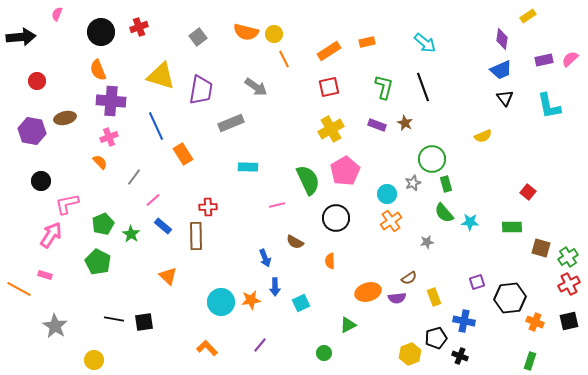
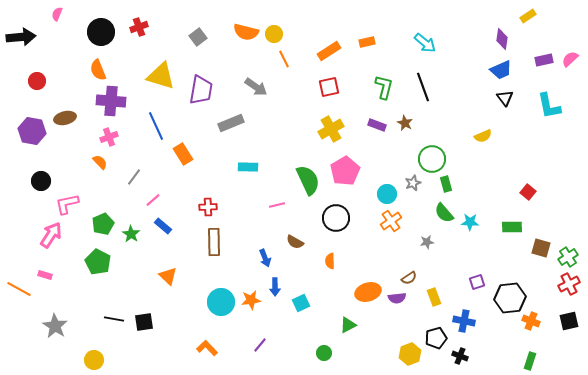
brown rectangle at (196, 236): moved 18 px right, 6 px down
orange cross at (535, 322): moved 4 px left, 1 px up
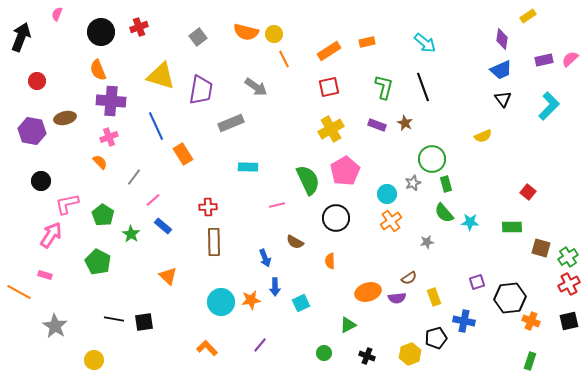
black arrow at (21, 37): rotated 64 degrees counterclockwise
black triangle at (505, 98): moved 2 px left, 1 px down
cyan L-shape at (549, 106): rotated 124 degrees counterclockwise
green pentagon at (103, 224): moved 9 px up; rotated 15 degrees counterclockwise
orange line at (19, 289): moved 3 px down
black cross at (460, 356): moved 93 px left
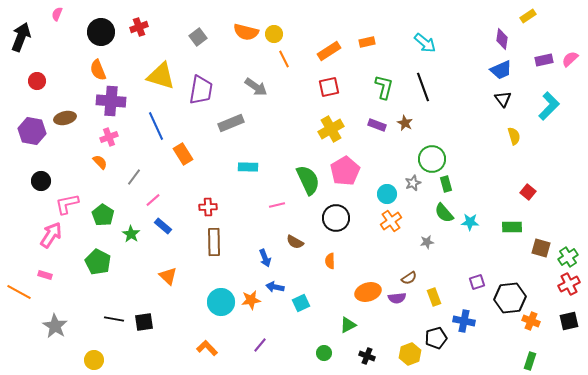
yellow semicircle at (483, 136): moved 31 px right; rotated 84 degrees counterclockwise
blue arrow at (275, 287): rotated 102 degrees clockwise
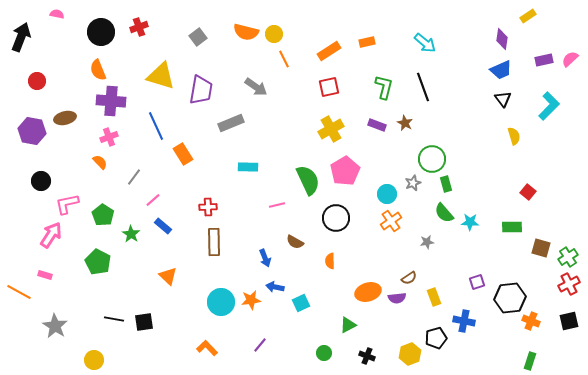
pink semicircle at (57, 14): rotated 80 degrees clockwise
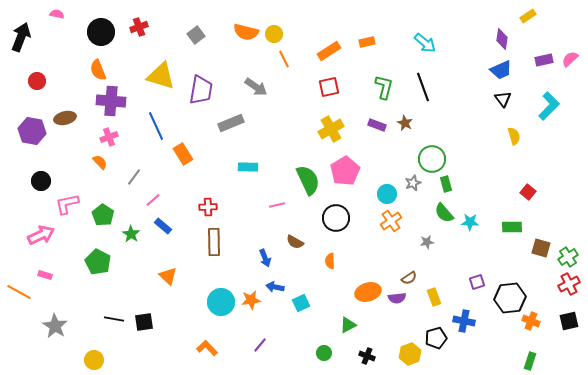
gray square at (198, 37): moved 2 px left, 2 px up
pink arrow at (51, 235): moved 10 px left; rotated 32 degrees clockwise
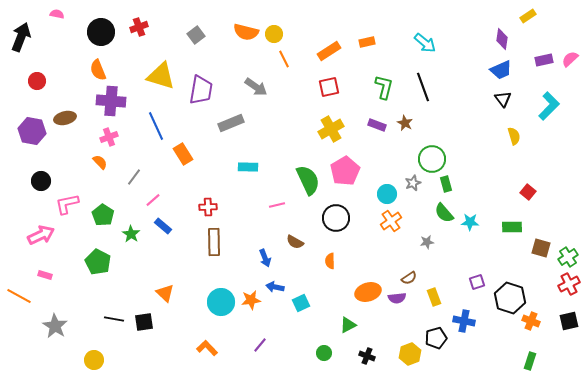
orange triangle at (168, 276): moved 3 px left, 17 px down
orange line at (19, 292): moved 4 px down
black hexagon at (510, 298): rotated 24 degrees clockwise
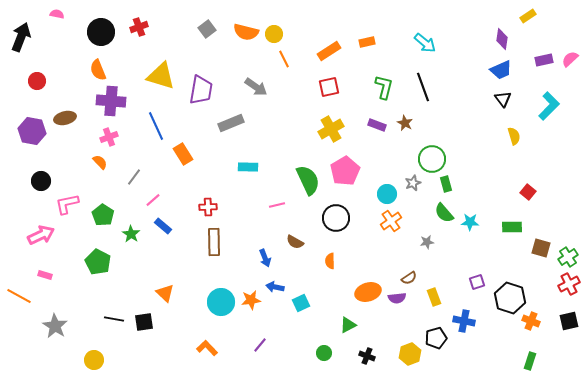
gray square at (196, 35): moved 11 px right, 6 px up
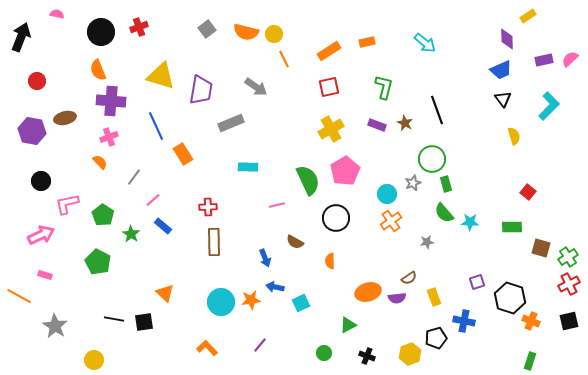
purple diamond at (502, 39): moved 5 px right; rotated 10 degrees counterclockwise
black line at (423, 87): moved 14 px right, 23 px down
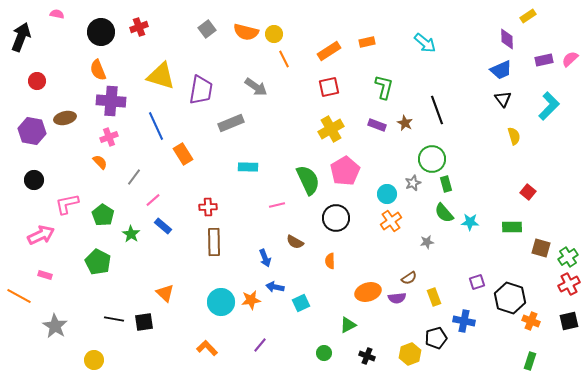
black circle at (41, 181): moved 7 px left, 1 px up
